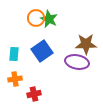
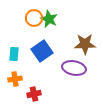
orange circle: moved 2 px left
brown star: moved 1 px left
purple ellipse: moved 3 px left, 6 px down
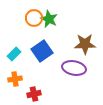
cyan rectangle: rotated 40 degrees clockwise
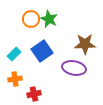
orange circle: moved 3 px left, 1 px down
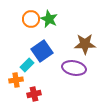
cyan rectangle: moved 13 px right, 11 px down
orange cross: moved 1 px right, 1 px down
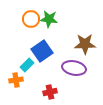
green star: rotated 18 degrees counterclockwise
red cross: moved 16 px right, 2 px up
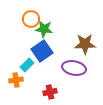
green star: moved 5 px left, 10 px down
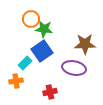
cyan rectangle: moved 2 px left, 2 px up
orange cross: moved 1 px down
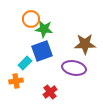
blue square: rotated 15 degrees clockwise
red cross: rotated 24 degrees counterclockwise
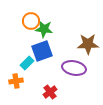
orange circle: moved 2 px down
brown star: moved 3 px right
cyan rectangle: moved 2 px right
